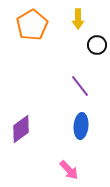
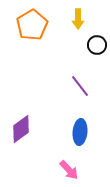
blue ellipse: moved 1 px left, 6 px down
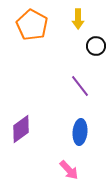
orange pentagon: rotated 12 degrees counterclockwise
black circle: moved 1 px left, 1 px down
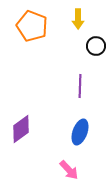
orange pentagon: moved 1 px down; rotated 8 degrees counterclockwise
purple line: rotated 40 degrees clockwise
blue ellipse: rotated 15 degrees clockwise
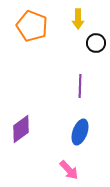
black circle: moved 3 px up
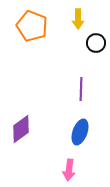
purple line: moved 1 px right, 3 px down
pink arrow: rotated 50 degrees clockwise
